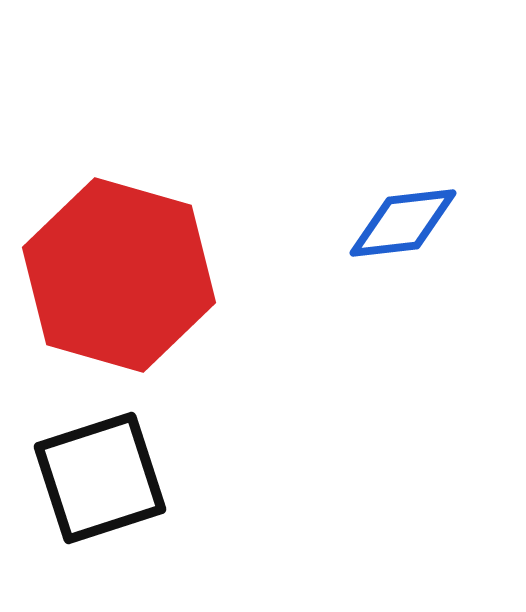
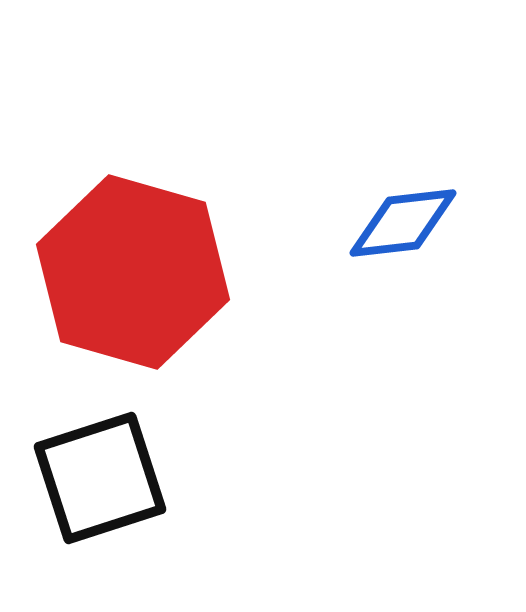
red hexagon: moved 14 px right, 3 px up
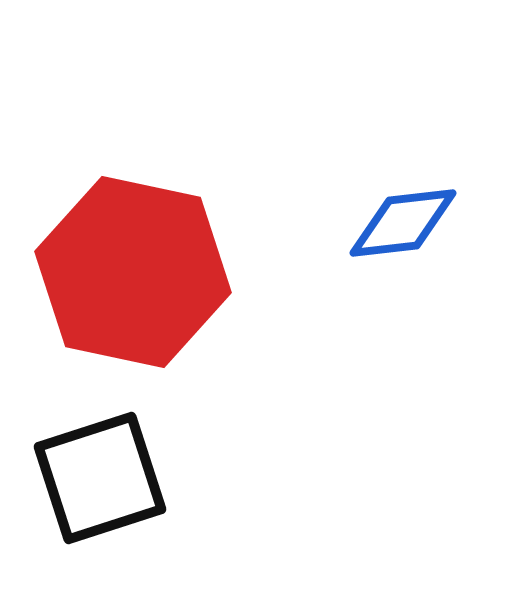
red hexagon: rotated 4 degrees counterclockwise
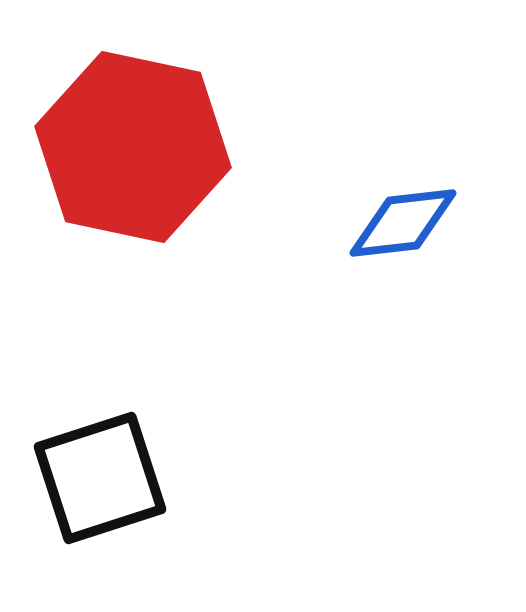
red hexagon: moved 125 px up
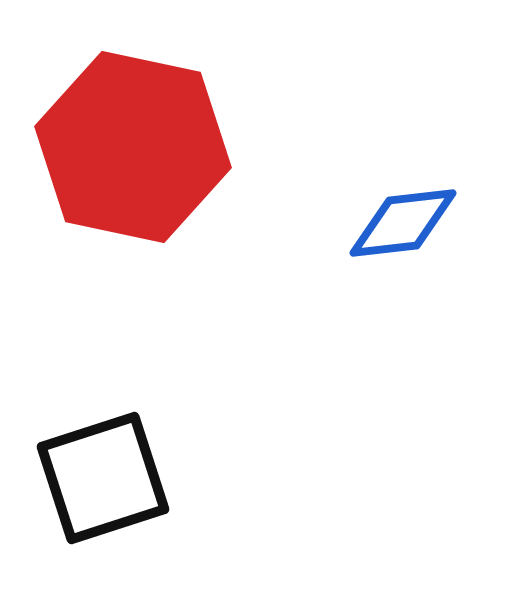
black square: moved 3 px right
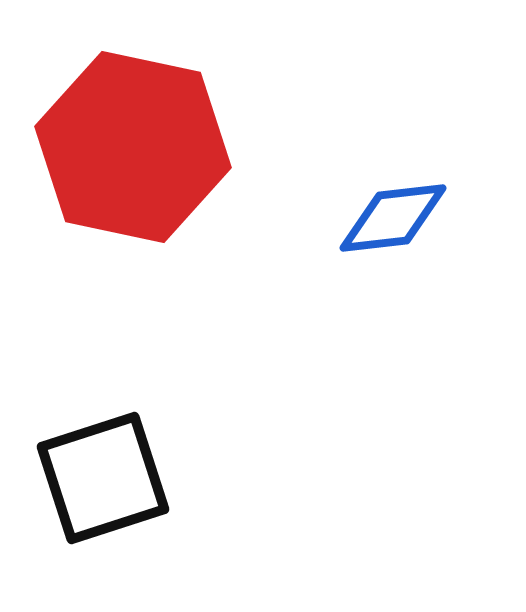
blue diamond: moved 10 px left, 5 px up
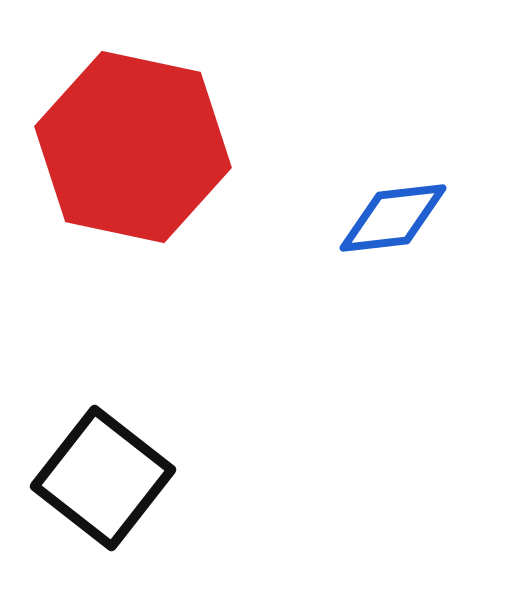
black square: rotated 34 degrees counterclockwise
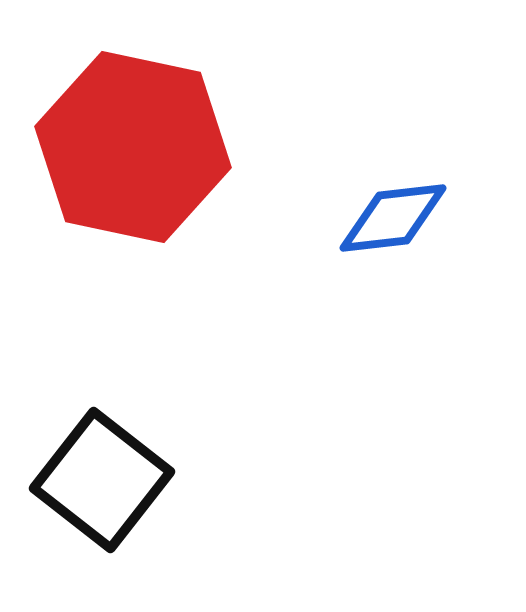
black square: moved 1 px left, 2 px down
